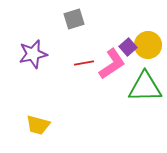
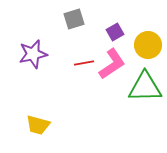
purple square: moved 13 px left, 15 px up; rotated 12 degrees clockwise
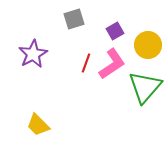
purple square: moved 1 px up
purple star: rotated 16 degrees counterclockwise
red line: moved 2 px right; rotated 60 degrees counterclockwise
green triangle: rotated 48 degrees counterclockwise
yellow trapezoid: rotated 30 degrees clockwise
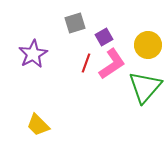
gray square: moved 1 px right, 4 px down
purple square: moved 11 px left, 6 px down
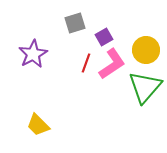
yellow circle: moved 2 px left, 5 px down
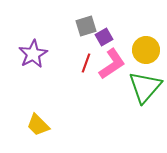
gray square: moved 11 px right, 3 px down
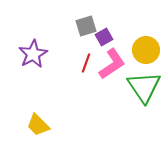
green triangle: moved 1 px left; rotated 15 degrees counterclockwise
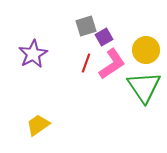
yellow trapezoid: rotated 100 degrees clockwise
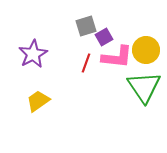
pink L-shape: moved 5 px right, 7 px up; rotated 40 degrees clockwise
yellow trapezoid: moved 24 px up
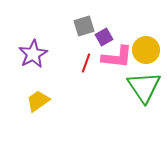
gray square: moved 2 px left
